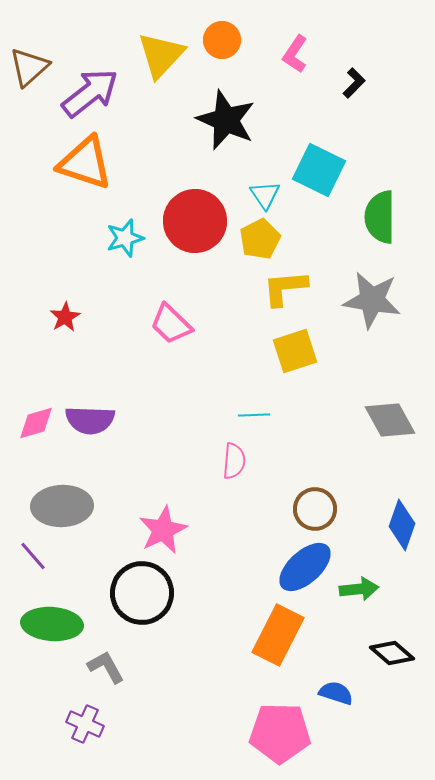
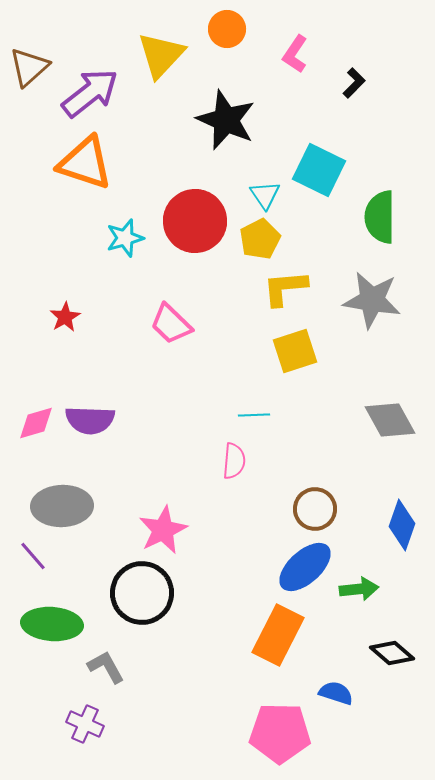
orange circle: moved 5 px right, 11 px up
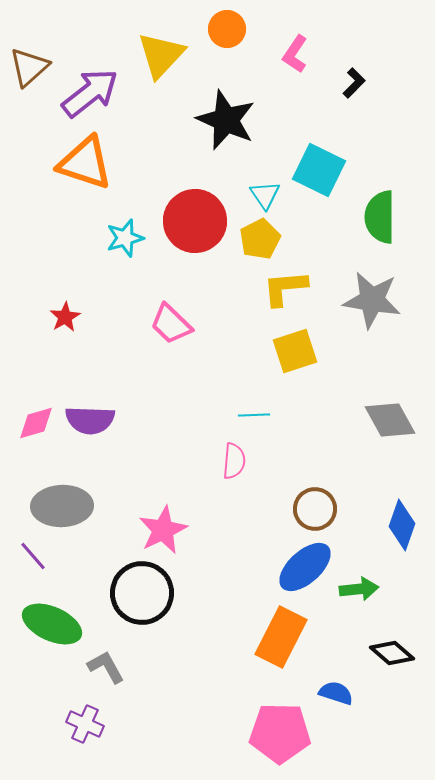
green ellipse: rotated 20 degrees clockwise
orange rectangle: moved 3 px right, 2 px down
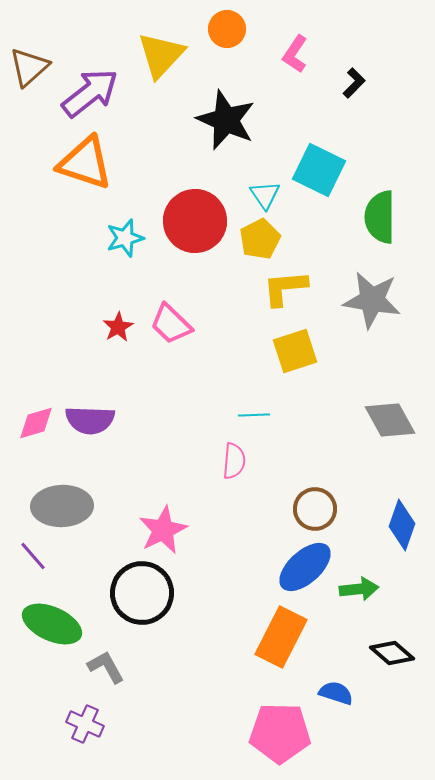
red star: moved 53 px right, 10 px down
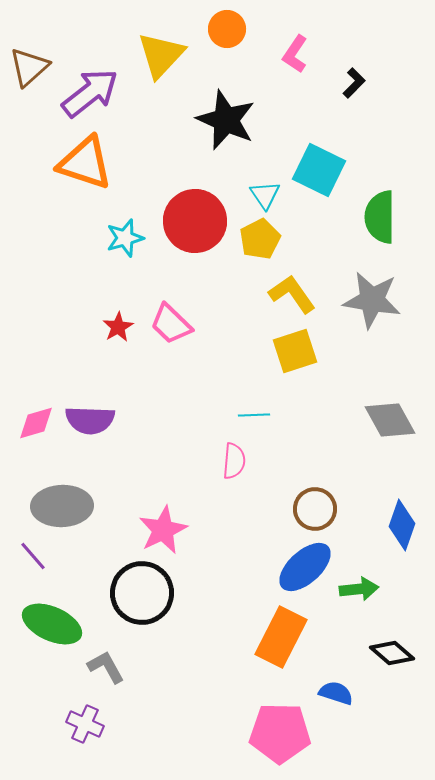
yellow L-shape: moved 7 px right, 6 px down; rotated 60 degrees clockwise
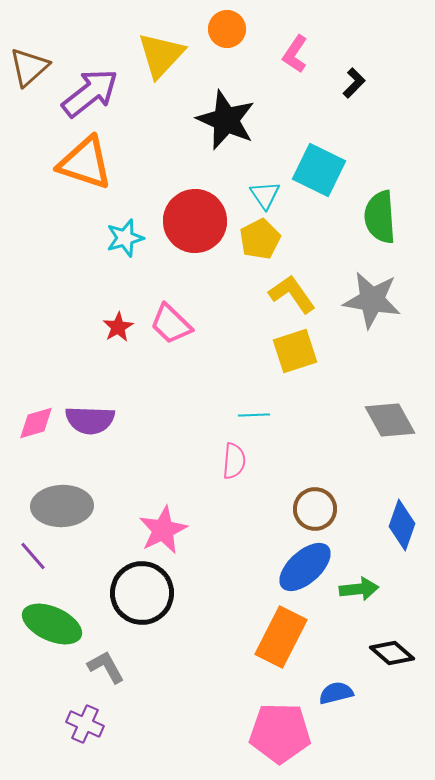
green semicircle: rotated 4 degrees counterclockwise
blue semicircle: rotated 32 degrees counterclockwise
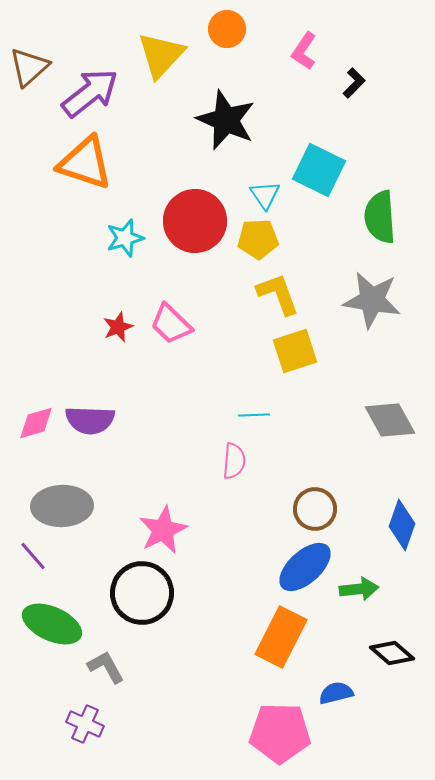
pink L-shape: moved 9 px right, 3 px up
yellow pentagon: moved 2 px left; rotated 24 degrees clockwise
yellow L-shape: moved 14 px left; rotated 15 degrees clockwise
red star: rotated 8 degrees clockwise
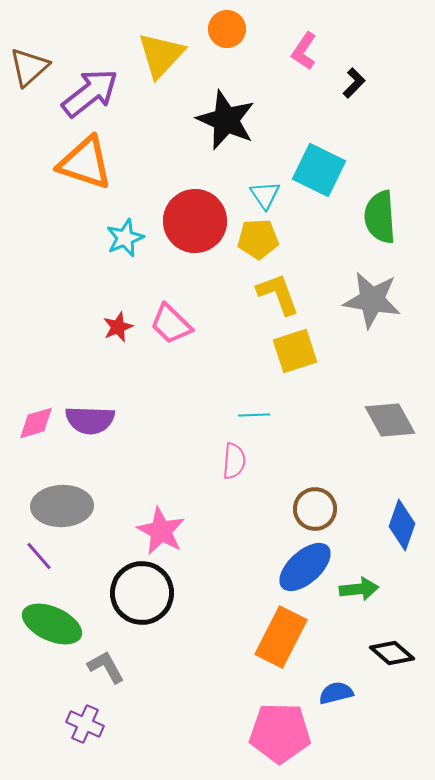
cyan star: rotated 6 degrees counterclockwise
pink star: moved 2 px left, 1 px down; rotated 18 degrees counterclockwise
purple line: moved 6 px right
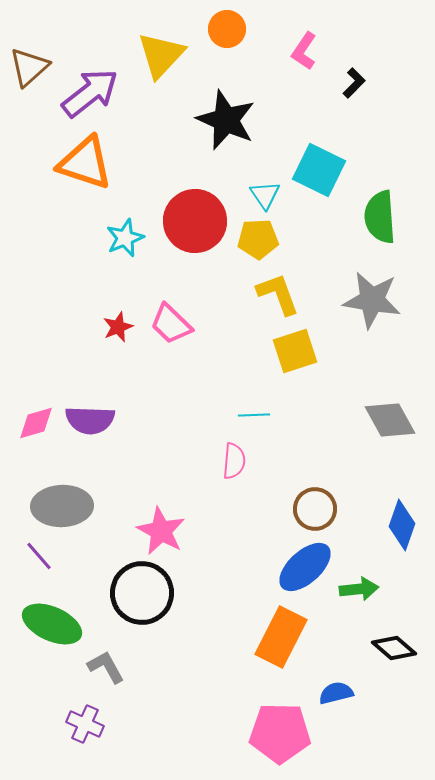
black diamond: moved 2 px right, 5 px up
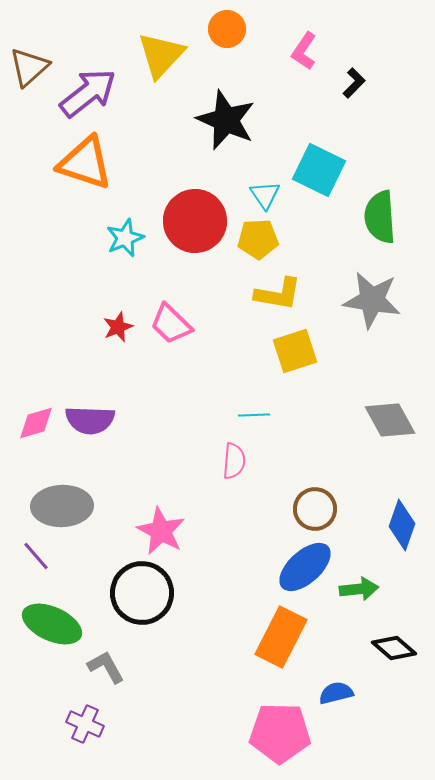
purple arrow: moved 2 px left
yellow L-shape: rotated 120 degrees clockwise
purple line: moved 3 px left
